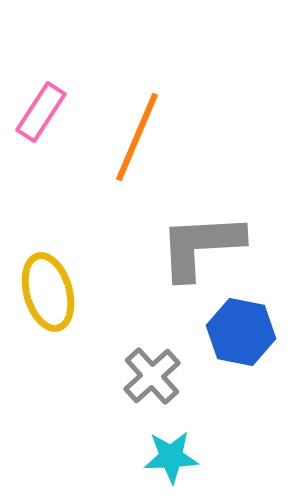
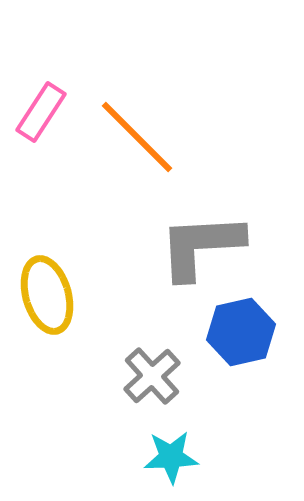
orange line: rotated 68 degrees counterclockwise
yellow ellipse: moved 1 px left, 3 px down
blue hexagon: rotated 24 degrees counterclockwise
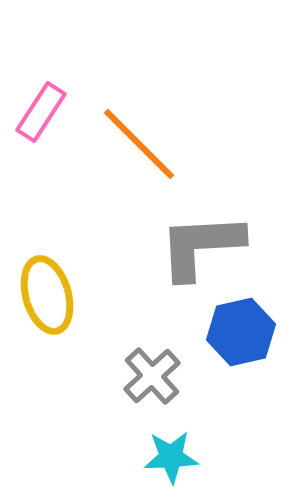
orange line: moved 2 px right, 7 px down
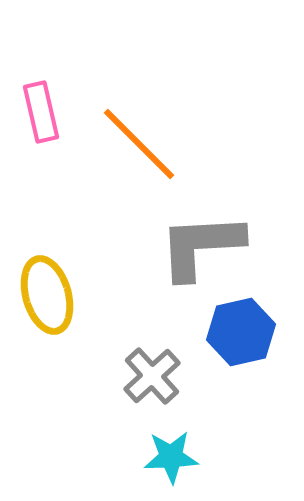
pink rectangle: rotated 46 degrees counterclockwise
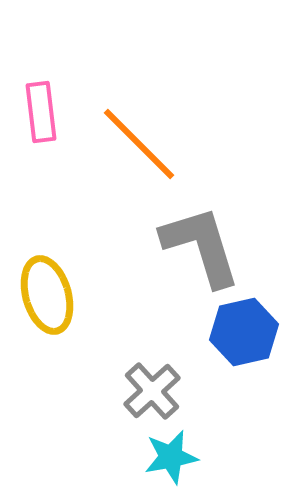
pink rectangle: rotated 6 degrees clockwise
gray L-shape: rotated 76 degrees clockwise
blue hexagon: moved 3 px right
gray cross: moved 15 px down
cyan star: rotated 8 degrees counterclockwise
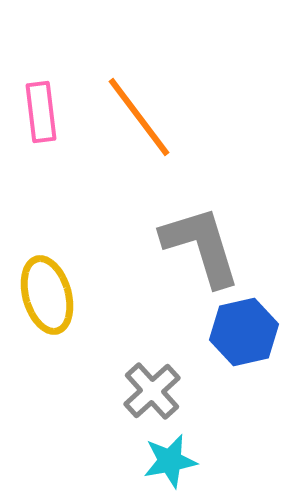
orange line: moved 27 px up; rotated 8 degrees clockwise
cyan star: moved 1 px left, 4 px down
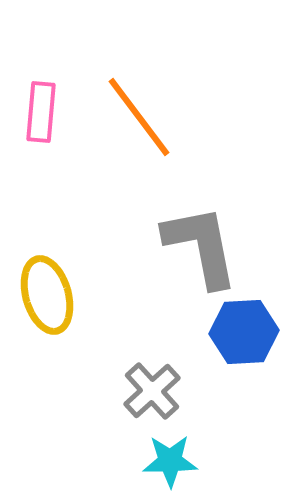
pink rectangle: rotated 12 degrees clockwise
gray L-shape: rotated 6 degrees clockwise
blue hexagon: rotated 10 degrees clockwise
cyan star: rotated 10 degrees clockwise
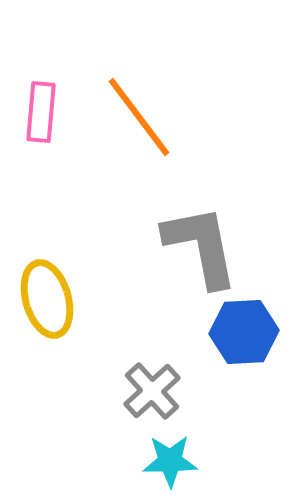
yellow ellipse: moved 4 px down
